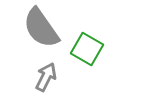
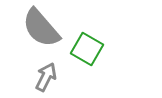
gray semicircle: rotated 6 degrees counterclockwise
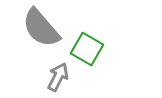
gray arrow: moved 12 px right
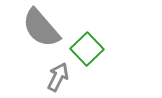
green square: rotated 16 degrees clockwise
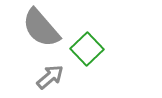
gray arrow: moved 8 px left; rotated 24 degrees clockwise
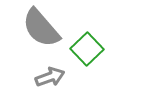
gray arrow: rotated 20 degrees clockwise
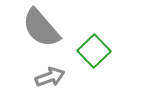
green square: moved 7 px right, 2 px down
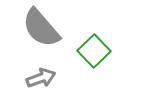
gray arrow: moved 9 px left, 1 px down
